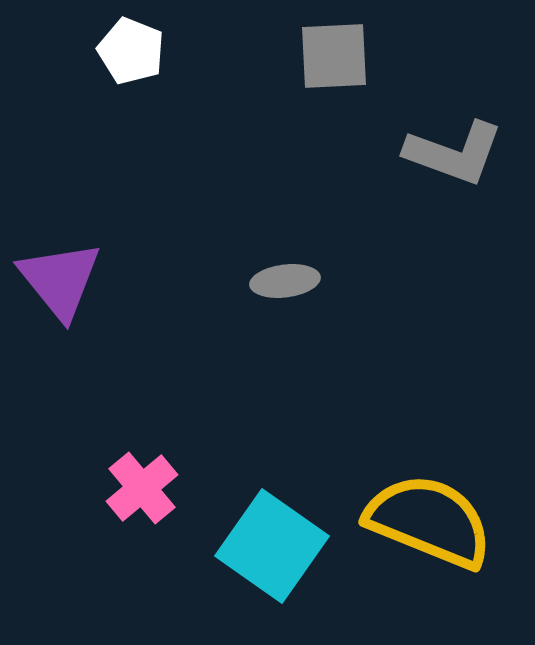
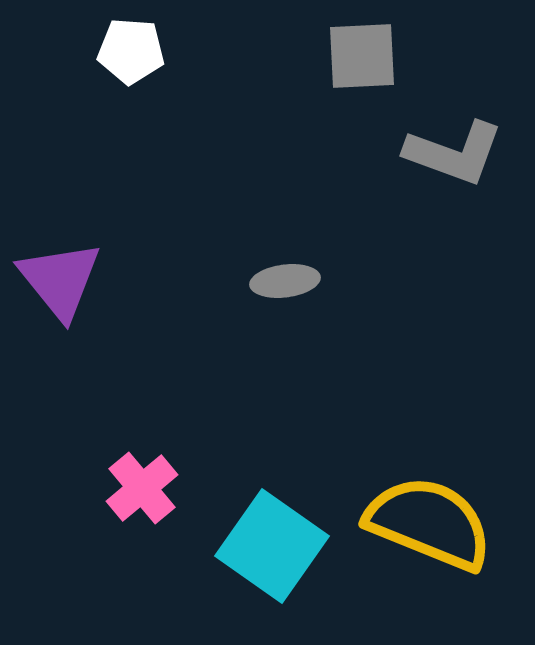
white pentagon: rotated 18 degrees counterclockwise
gray square: moved 28 px right
yellow semicircle: moved 2 px down
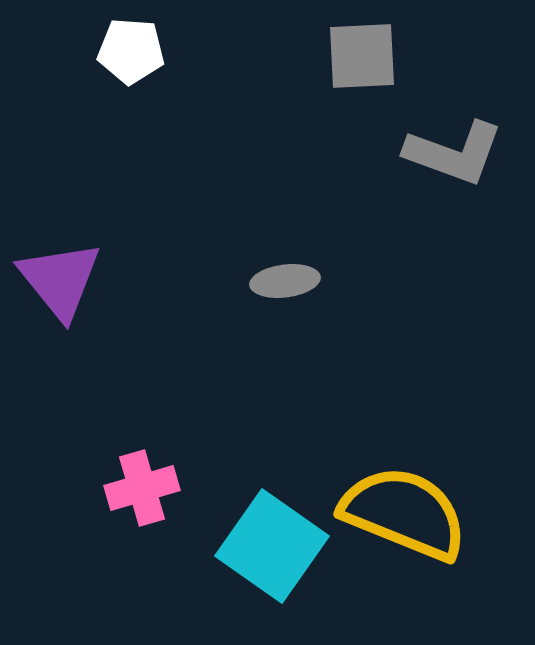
pink cross: rotated 24 degrees clockwise
yellow semicircle: moved 25 px left, 10 px up
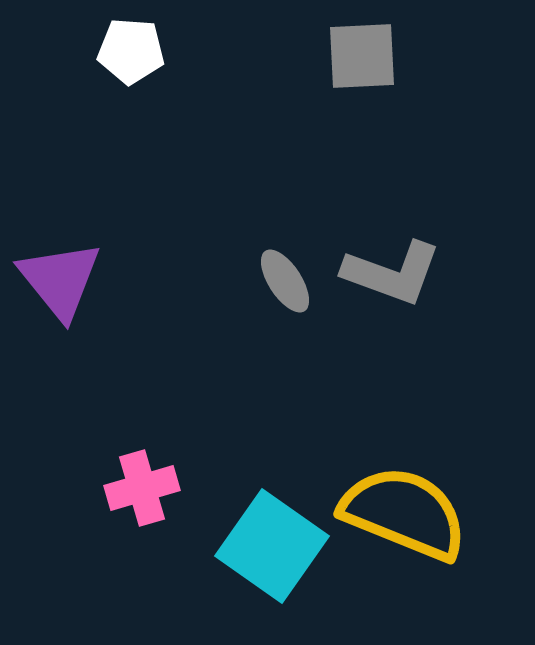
gray L-shape: moved 62 px left, 120 px down
gray ellipse: rotated 64 degrees clockwise
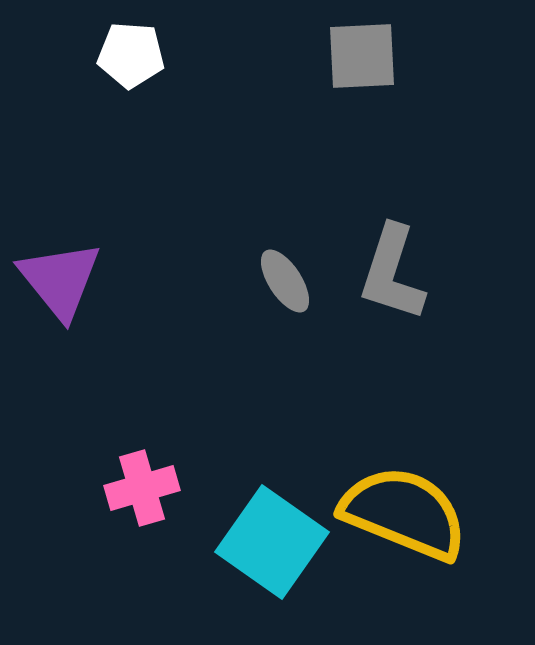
white pentagon: moved 4 px down
gray L-shape: rotated 88 degrees clockwise
cyan square: moved 4 px up
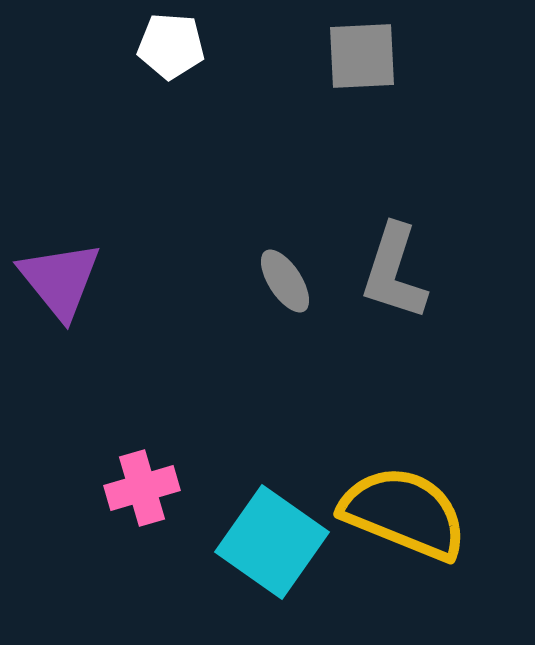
white pentagon: moved 40 px right, 9 px up
gray L-shape: moved 2 px right, 1 px up
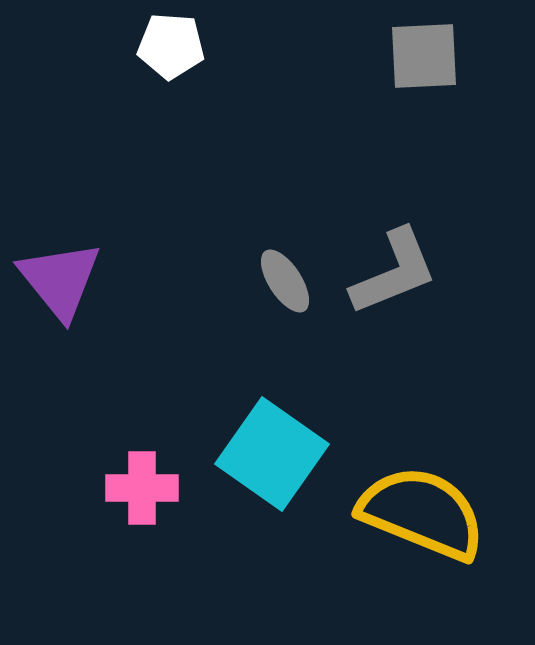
gray square: moved 62 px right
gray L-shape: rotated 130 degrees counterclockwise
pink cross: rotated 16 degrees clockwise
yellow semicircle: moved 18 px right
cyan square: moved 88 px up
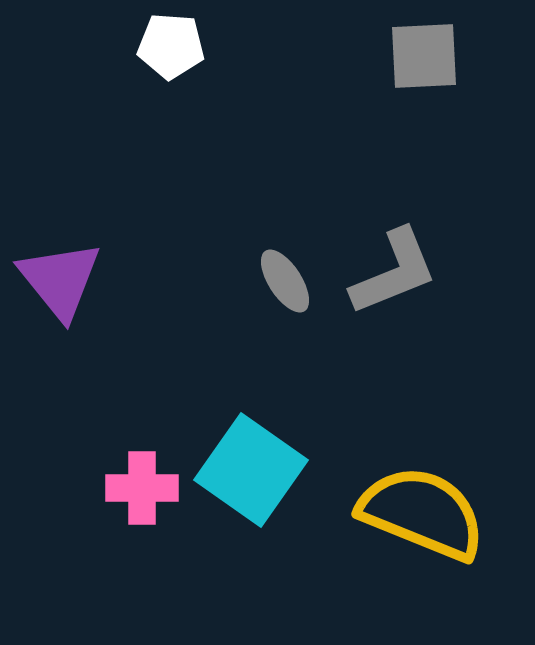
cyan square: moved 21 px left, 16 px down
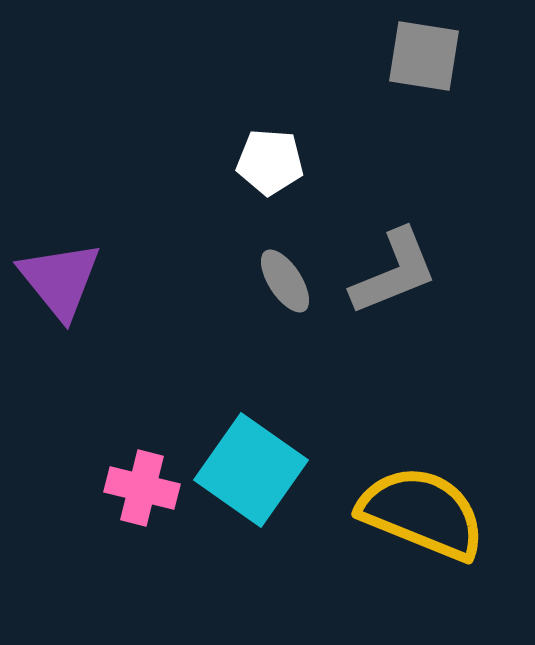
white pentagon: moved 99 px right, 116 px down
gray square: rotated 12 degrees clockwise
pink cross: rotated 14 degrees clockwise
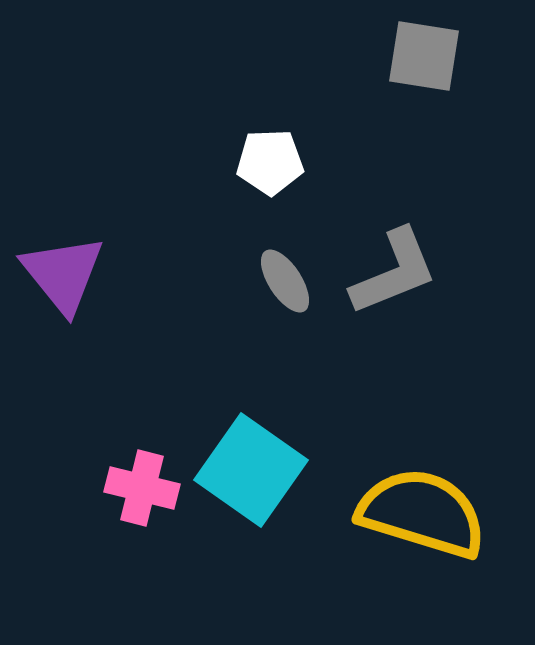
white pentagon: rotated 6 degrees counterclockwise
purple triangle: moved 3 px right, 6 px up
yellow semicircle: rotated 5 degrees counterclockwise
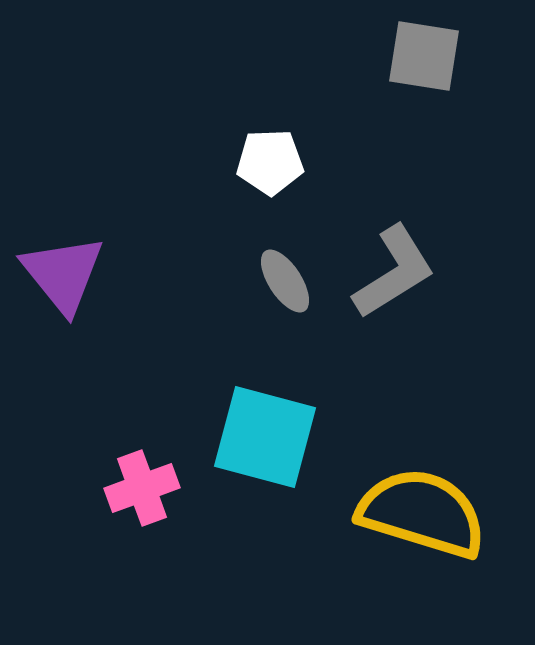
gray L-shape: rotated 10 degrees counterclockwise
cyan square: moved 14 px right, 33 px up; rotated 20 degrees counterclockwise
pink cross: rotated 34 degrees counterclockwise
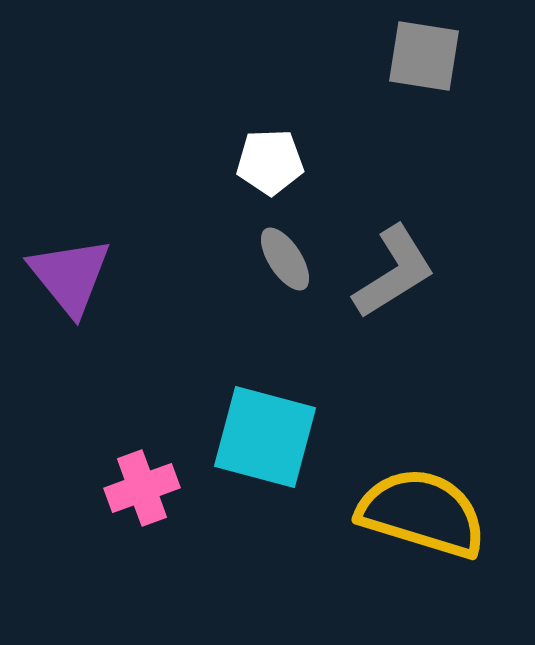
purple triangle: moved 7 px right, 2 px down
gray ellipse: moved 22 px up
